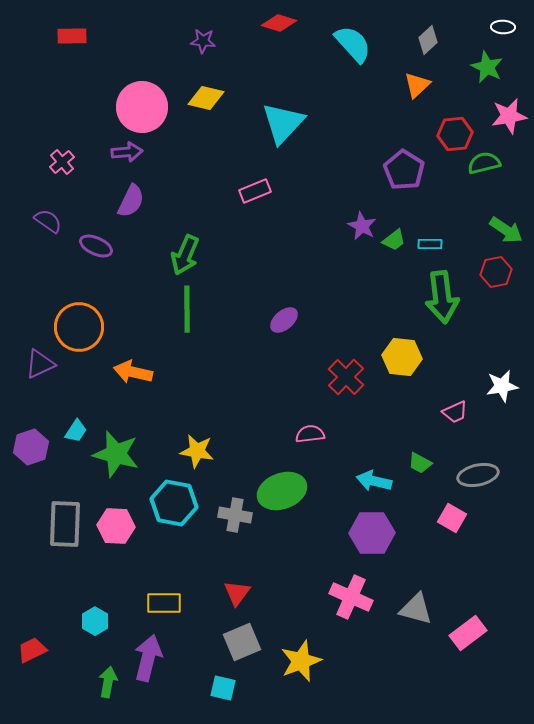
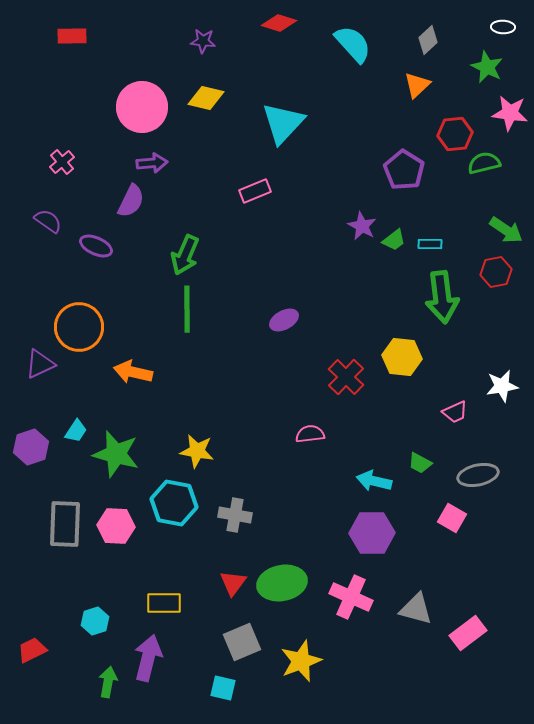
pink star at (509, 116): moved 1 px right, 3 px up; rotated 18 degrees clockwise
purple arrow at (127, 152): moved 25 px right, 11 px down
purple ellipse at (284, 320): rotated 12 degrees clockwise
green ellipse at (282, 491): moved 92 px down; rotated 9 degrees clockwise
red triangle at (237, 593): moved 4 px left, 10 px up
cyan hexagon at (95, 621): rotated 12 degrees clockwise
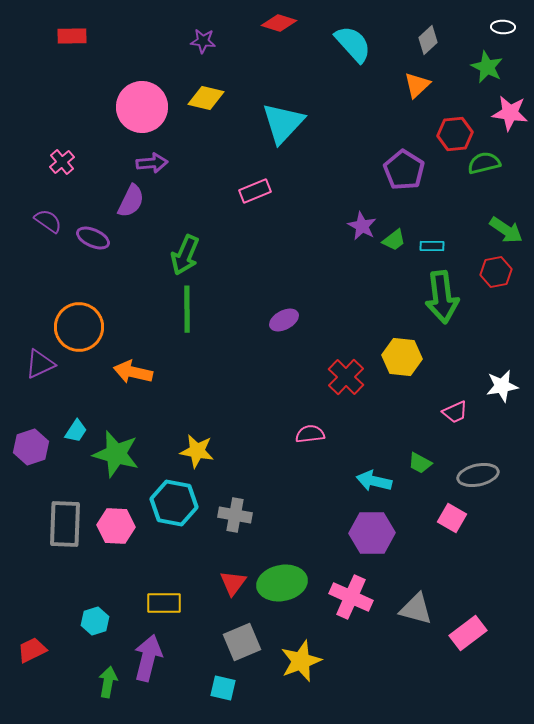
cyan rectangle at (430, 244): moved 2 px right, 2 px down
purple ellipse at (96, 246): moved 3 px left, 8 px up
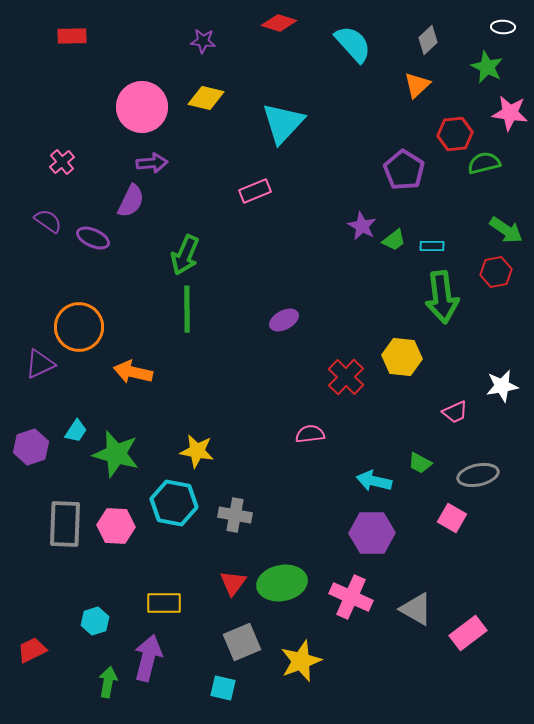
gray triangle at (416, 609): rotated 15 degrees clockwise
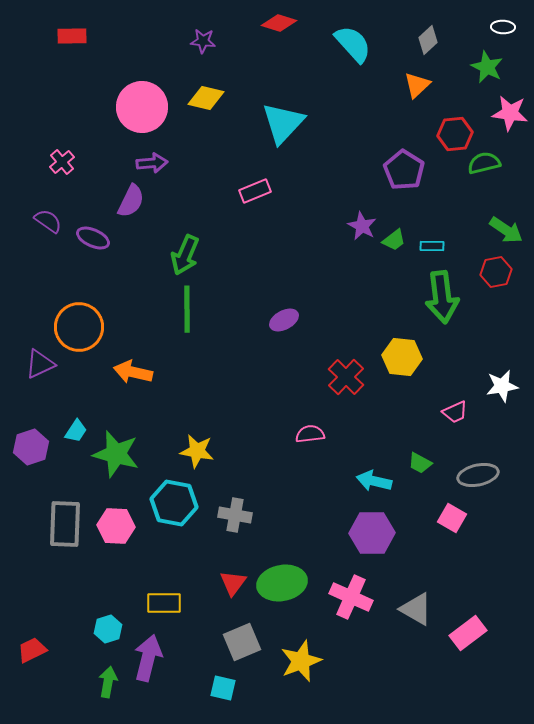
cyan hexagon at (95, 621): moved 13 px right, 8 px down
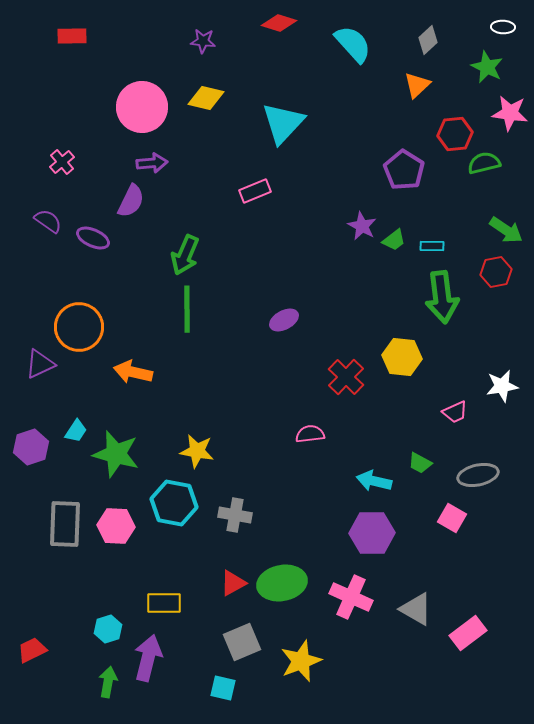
red triangle at (233, 583): rotated 24 degrees clockwise
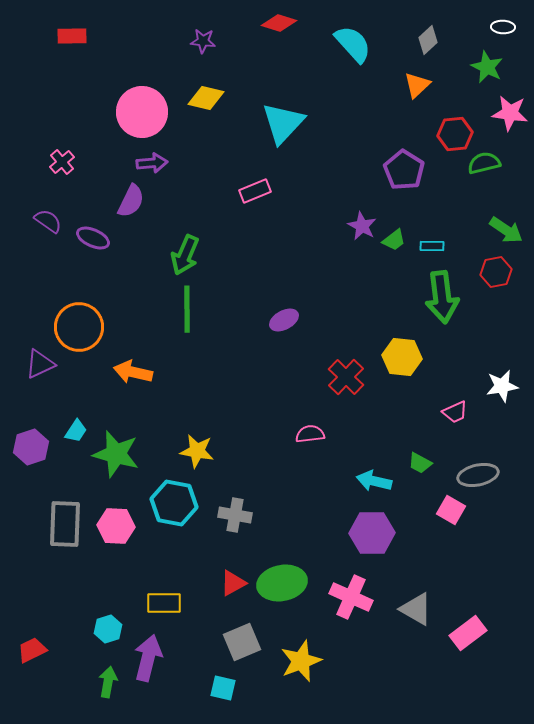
pink circle at (142, 107): moved 5 px down
pink square at (452, 518): moved 1 px left, 8 px up
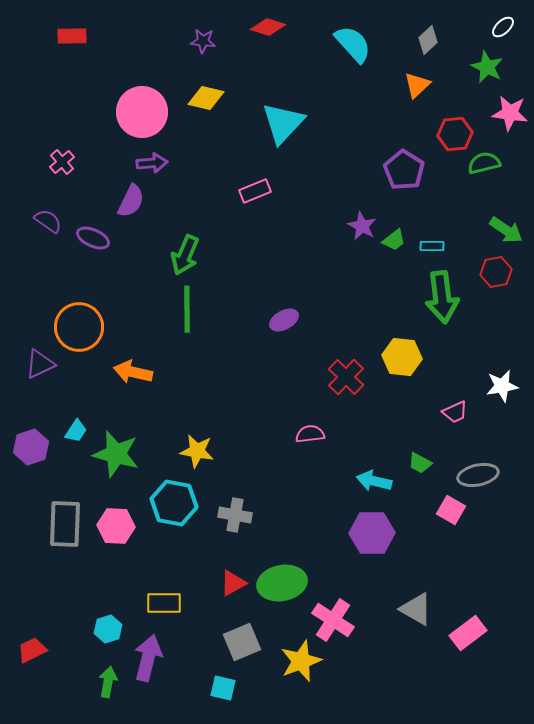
red diamond at (279, 23): moved 11 px left, 4 px down
white ellipse at (503, 27): rotated 45 degrees counterclockwise
pink cross at (351, 597): moved 18 px left, 23 px down; rotated 9 degrees clockwise
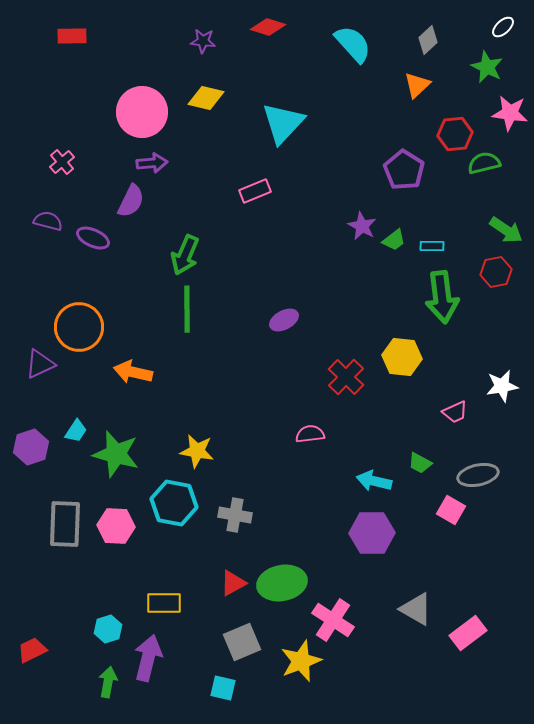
purple semicircle at (48, 221): rotated 20 degrees counterclockwise
